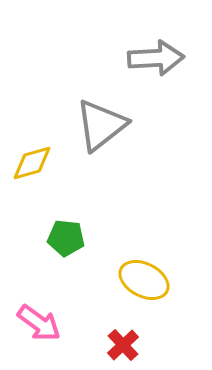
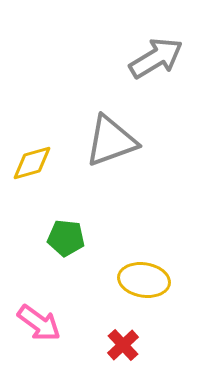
gray arrow: rotated 28 degrees counterclockwise
gray triangle: moved 10 px right, 16 px down; rotated 18 degrees clockwise
yellow ellipse: rotated 18 degrees counterclockwise
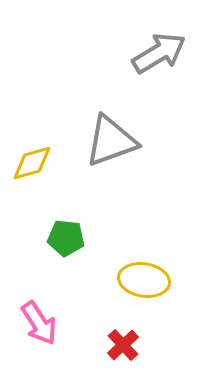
gray arrow: moved 3 px right, 5 px up
pink arrow: rotated 21 degrees clockwise
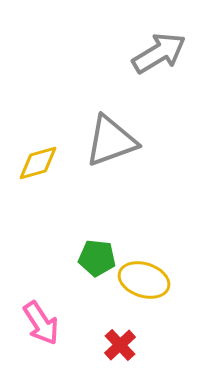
yellow diamond: moved 6 px right
green pentagon: moved 31 px right, 20 px down
yellow ellipse: rotated 9 degrees clockwise
pink arrow: moved 2 px right
red cross: moved 3 px left
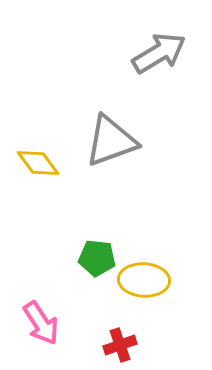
yellow diamond: rotated 69 degrees clockwise
yellow ellipse: rotated 15 degrees counterclockwise
red cross: rotated 24 degrees clockwise
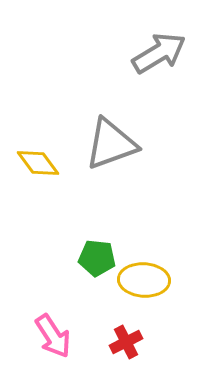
gray triangle: moved 3 px down
pink arrow: moved 12 px right, 13 px down
red cross: moved 6 px right, 3 px up; rotated 8 degrees counterclockwise
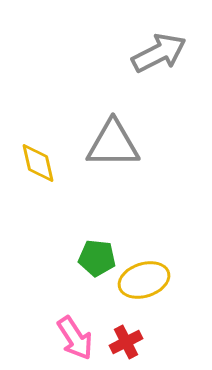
gray arrow: rotated 4 degrees clockwise
gray triangle: moved 2 px right; rotated 20 degrees clockwise
yellow diamond: rotated 24 degrees clockwise
yellow ellipse: rotated 21 degrees counterclockwise
pink arrow: moved 22 px right, 2 px down
